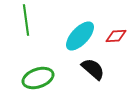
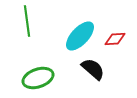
green line: moved 1 px right, 1 px down
red diamond: moved 1 px left, 3 px down
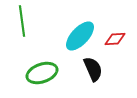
green line: moved 5 px left
black semicircle: rotated 25 degrees clockwise
green ellipse: moved 4 px right, 5 px up
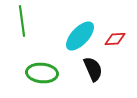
green ellipse: rotated 24 degrees clockwise
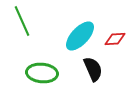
green line: rotated 16 degrees counterclockwise
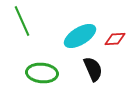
cyan ellipse: rotated 16 degrees clockwise
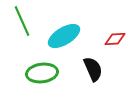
cyan ellipse: moved 16 px left
green ellipse: rotated 12 degrees counterclockwise
